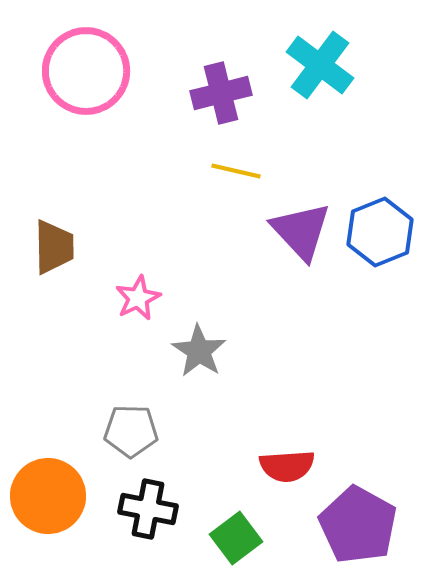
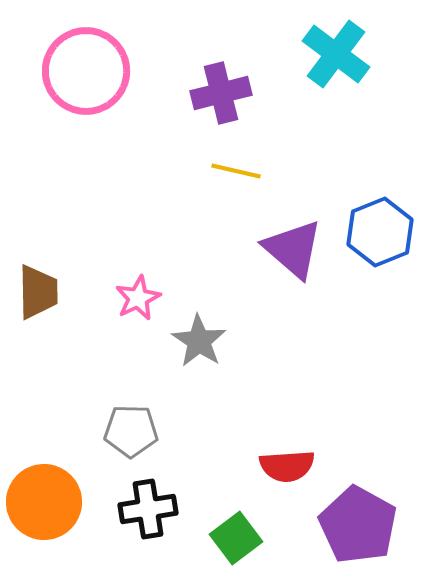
cyan cross: moved 16 px right, 11 px up
purple triangle: moved 8 px left, 18 px down; rotated 6 degrees counterclockwise
brown trapezoid: moved 16 px left, 45 px down
gray star: moved 10 px up
orange circle: moved 4 px left, 6 px down
black cross: rotated 20 degrees counterclockwise
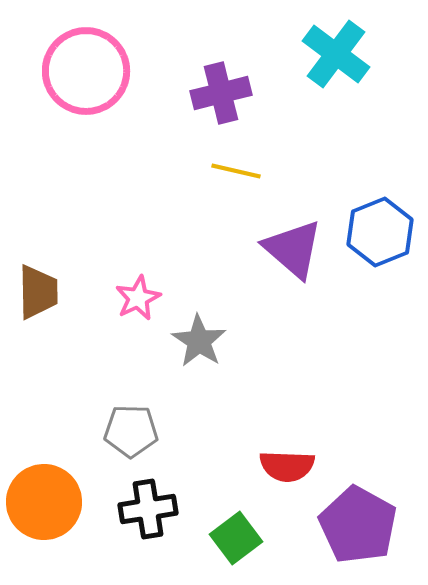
red semicircle: rotated 6 degrees clockwise
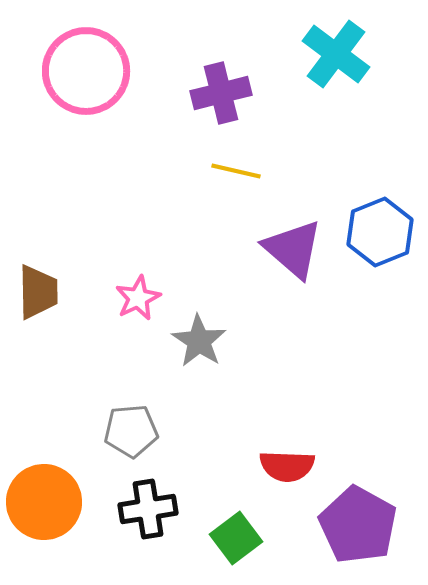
gray pentagon: rotated 6 degrees counterclockwise
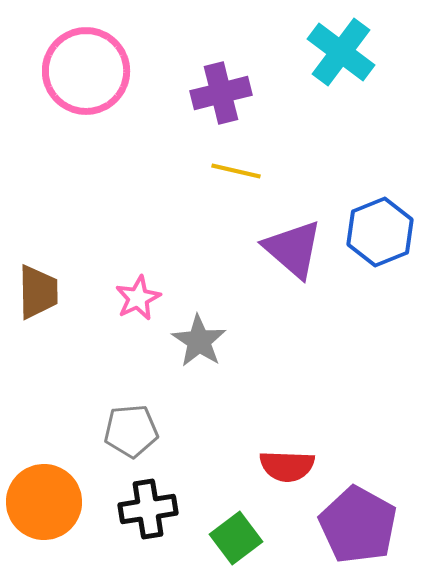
cyan cross: moved 5 px right, 2 px up
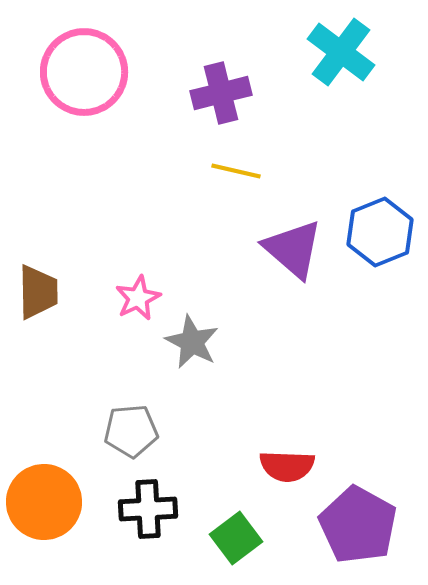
pink circle: moved 2 px left, 1 px down
gray star: moved 7 px left, 1 px down; rotated 6 degrees counterclockwise
black cross: rotated 6 degrees clockwise
